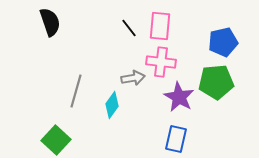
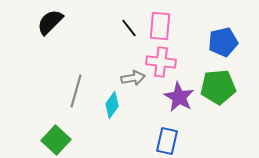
black semicircle: rotated 116 degrees counterclockwise
green pentagon: moved 2 px right, 5 px down
blue rectangle: moved 9 px left, 2 px down
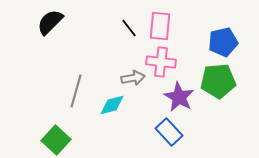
green pentagon: moved 6 px up
cyan diamond: rotated 40 degrees clockwise
blue rectangle: moved 2 px right, 9 px up; rotated 56 degrees counterclockwise
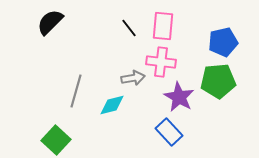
pink rectangle: moved 3 px right
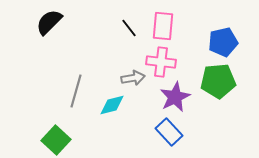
black semicircle: moved 1 px left
purple star: moved 4 px left; rotated 16 degrees clockwise
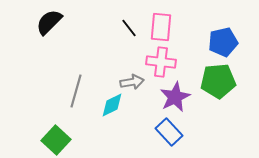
pink rectangle: moved 2 px left, 1 px down
gray arrow: moved 1 px left, 4 px down
cyan diamond: rotated 12 degrees counterclockwise
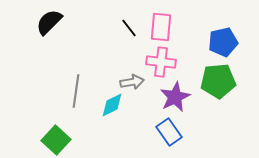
gray line: rotated 8 degrees counterclockwise
blue rectangle: rotated 8 degrees clockwise
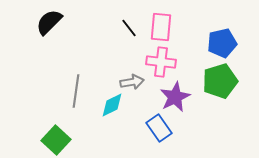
blue pentagon: moved 1 px left, 1 px down
green pentagon: moved 2 px right; rotated 12 degrees counterclockwise
blue rectangle: moved 10 px left, 4 px up
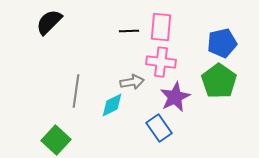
black line: moved 3 px down; rotated 54 degrees counterclockwise
green pentagon: moved 1 px left; rotated 20 degrees counterclockwise
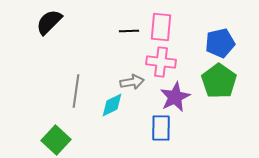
blue pentagon: moved 2 px left
blue rectangle: moved 2 px right; rotated 36 degrees clockwise
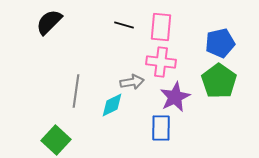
black line: moved 5 px left, 6 px up; rotated 18 degrees clockwise
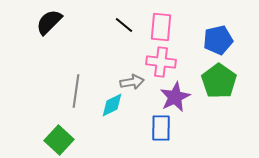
black line: rotated 24 degrees clockwise
blue pentagon: moved 2 px left, 3 px up
green square: moved 3 px right
